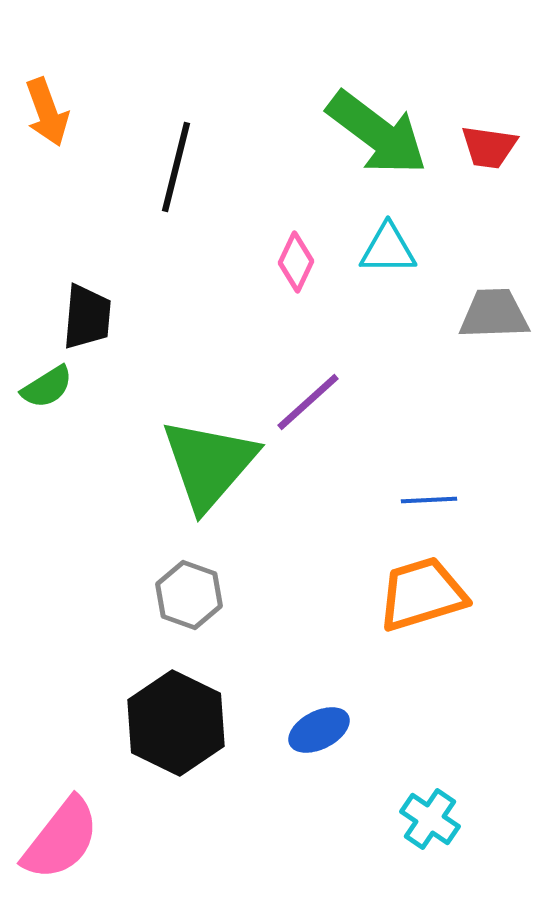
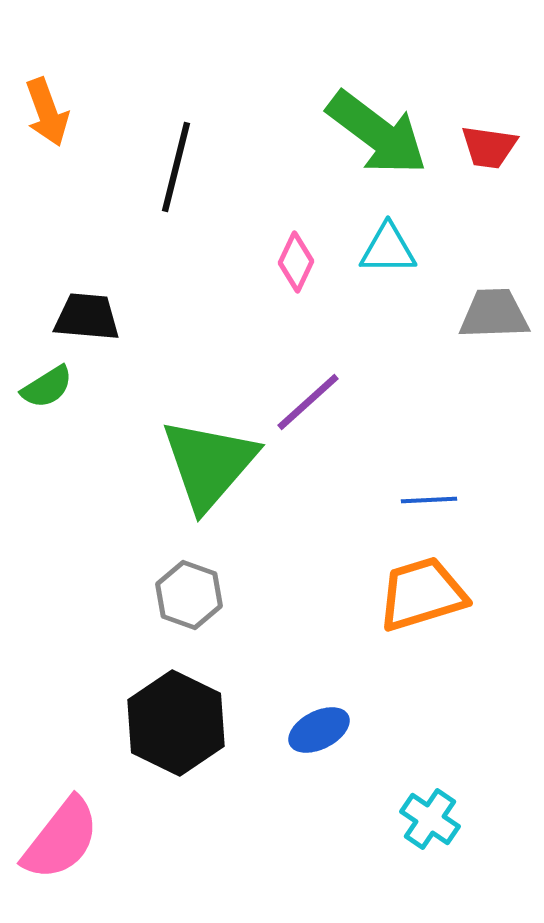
black trapezoid: rotated 90 degrees counterclockwise
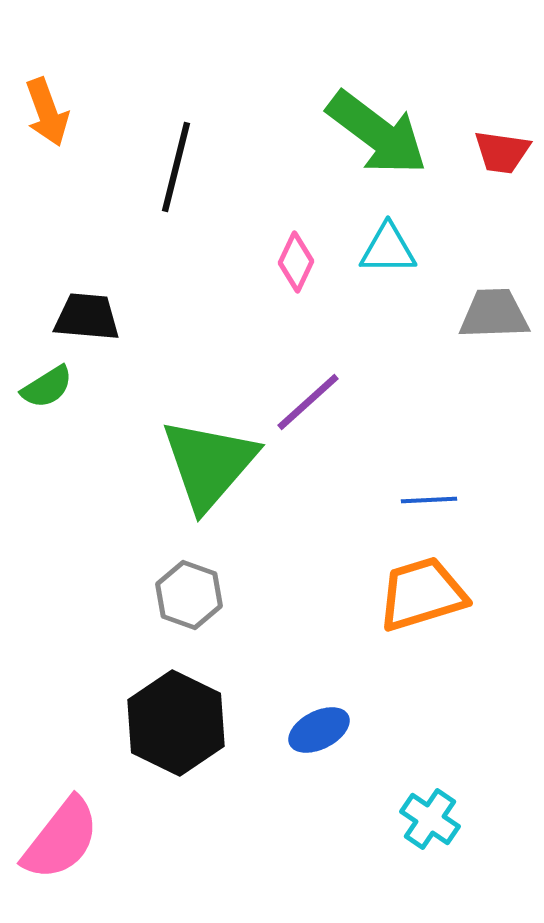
red trapezoid: moved 13 px right, 5 px down
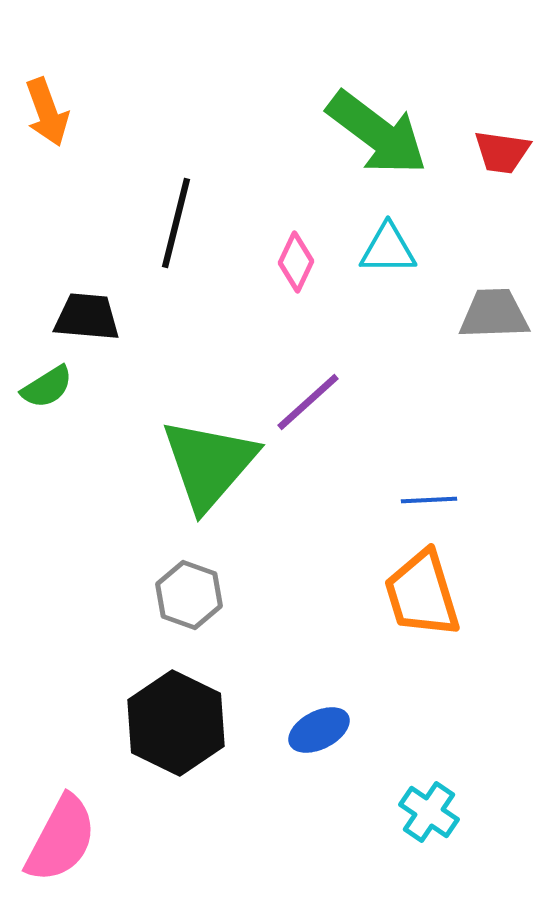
black line: moved 56 px down
orange trapezoid: rotated 90 degrees counterclockwise
cyan cross: moved 1 px left, 7 px up
pink semicircle: rotated 10 degrees counterclockwise
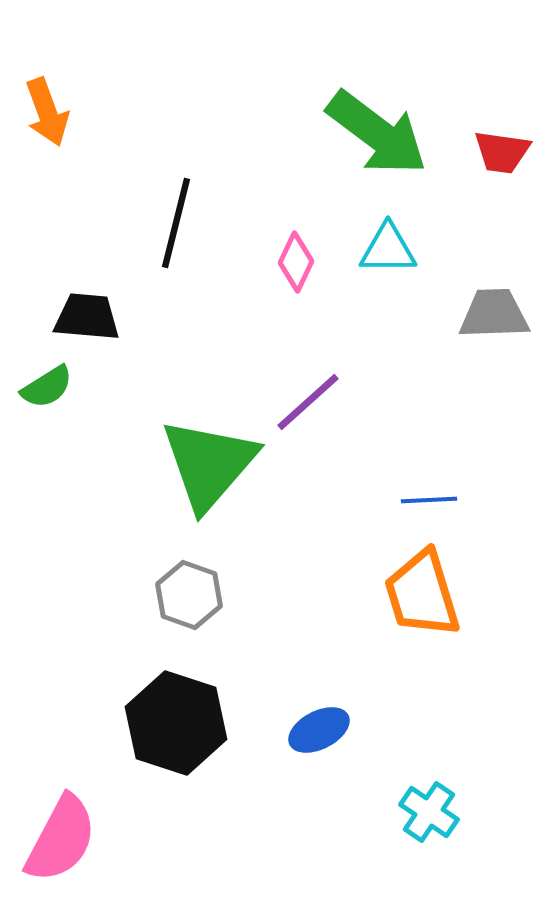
black hexagon: rotated 8 degrees counterclockwise
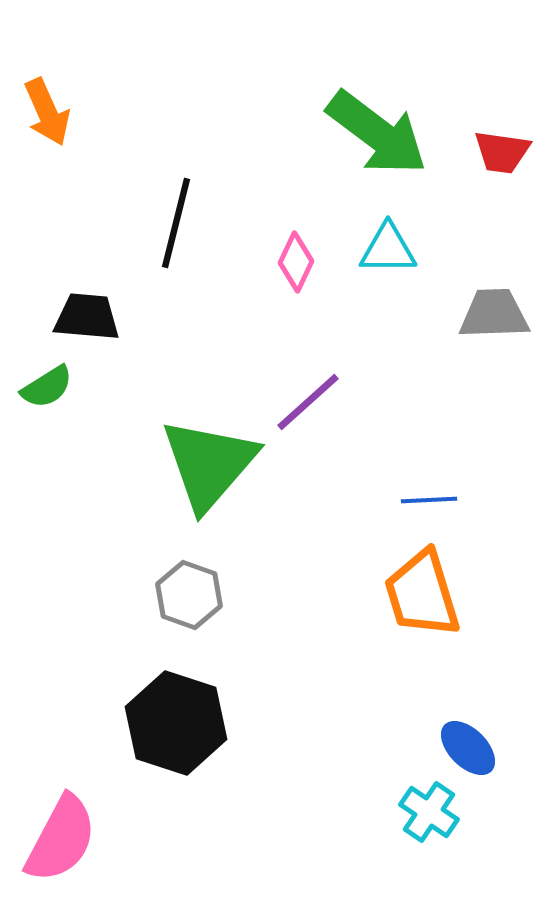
orange arrow: rotated 4 degrees counterclockwise
blue ellipse: moved 149 px right, 18 px down; rotated 72 degrees clockwise
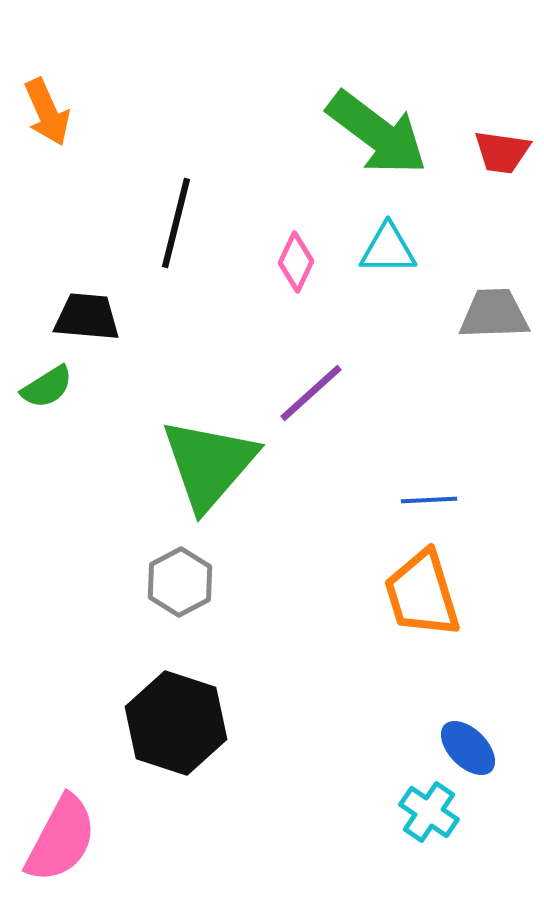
purple line: moved 3 px right, 9 px up
gray hexagon: moved 9 px left, 13 px up; rotated 12 degrees clockwise
